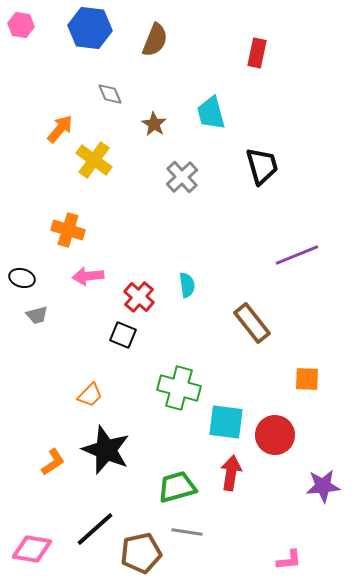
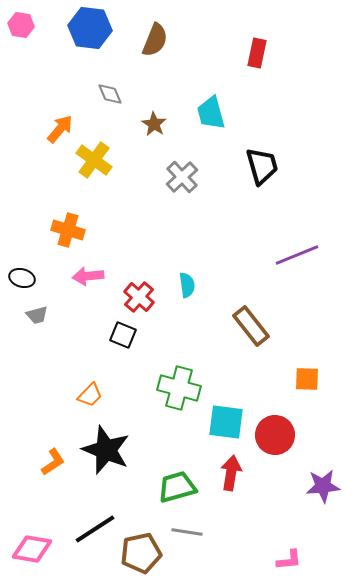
brown rectangle: moved 1 px left, 3 px down
black line: rotated 9 degrees clockwise
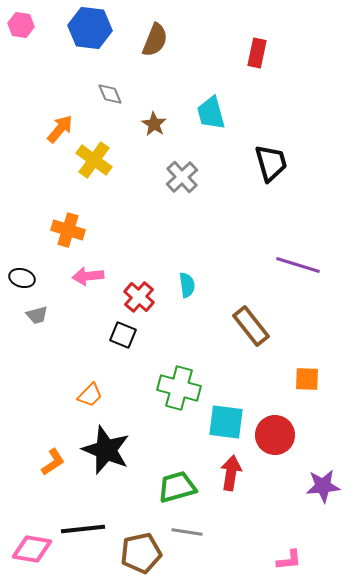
black trapezoid: moved 9 px right, 3 px up
purple line: moved 1 px right, 10 px down; rotated 39 degrees clockwise
black line: moved 12 px left; rotated 27 degrees clockwise
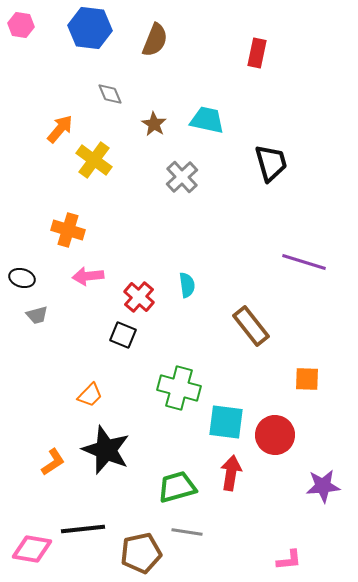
cyan trapezoid: moved 4 px left, 7 px down; rotated 117 degrees clockwise
purple line: moved 6 px right, 3 px up
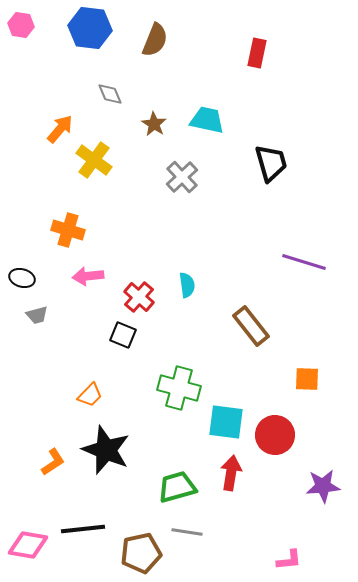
pink diamond: moved 4 px left, 4 px up
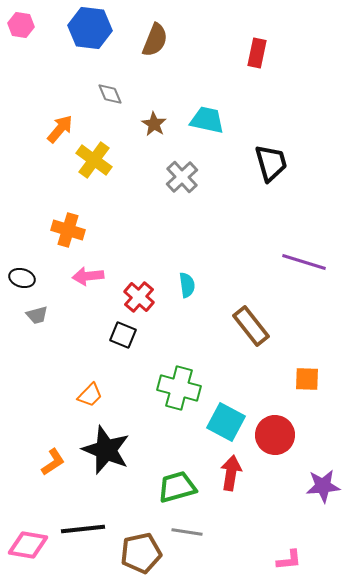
cyan square: rotated 21 degrees clockwise
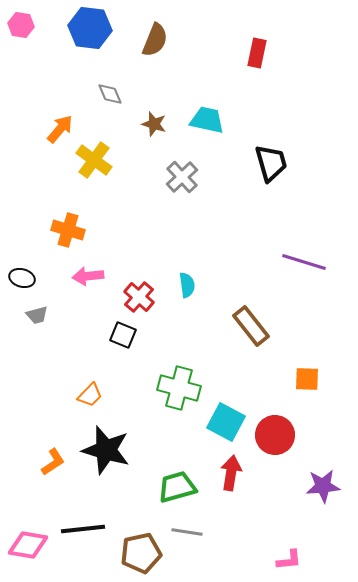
brown star: rotated 15 degrees counterclockwise
black star: rotated 6 degrees counterclockwise
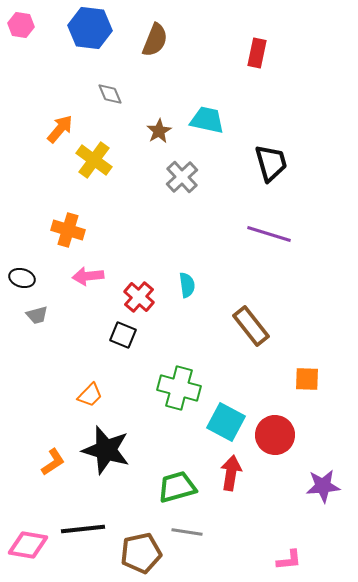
brown star: moved 5 px right, 7 px down; rotated 25 degrees clockwise
purple line: moved 35 px left, 28 px up
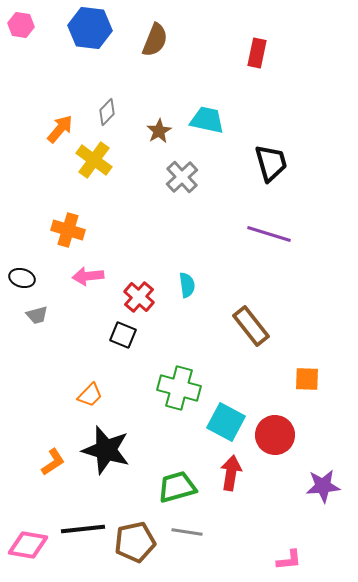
gray diamond: moved 3 px left, 18 px down; rotated 68 degrees clockwise
brown pentagon: moved 6 px left, 11 px up
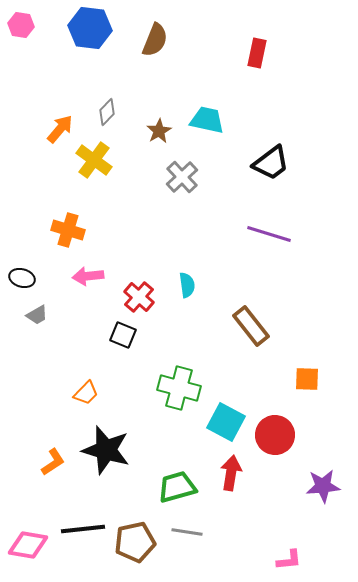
black trapezoid: rotated 69 degrees clockwise
gray trapezoid: rotated 15 degrees counterclockwise
orange trapezoid: moved 4 px left, 2 px up
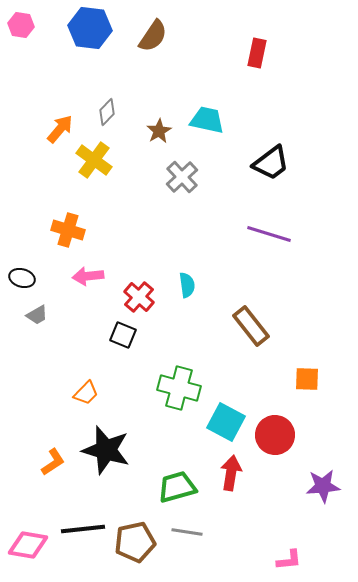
brown semicircle: moved 2 px left, 4 px up; rotated 12 degrees clockwise
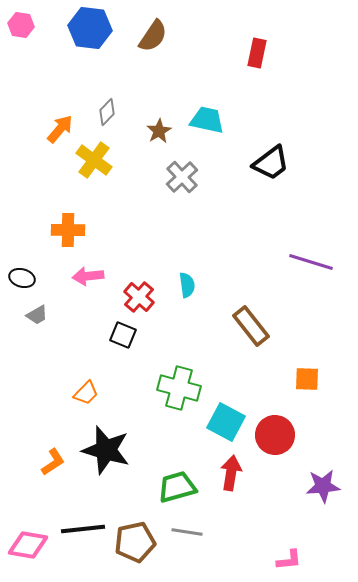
orange cross: rotated 16 degrees counterclockwise
purple line: moved 42 px right, 28 px down
